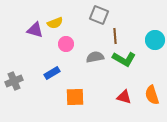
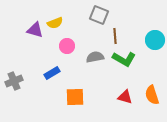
pink circle: moved 1 px right, 2 px down
red triangle: moved 1 px right
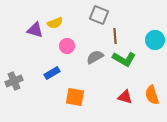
gray semicircle: rotated 18 degrees counterclockwise
orange square: rotated 12 degrees clockwise
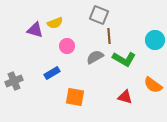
brown line: moved 6 px left
orange semicircle: moved 1 px right, 10 px up; rotated 36 degrees counterclockwise
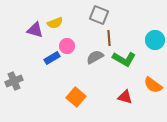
brown line: moved 2 px down
blue rectangle: moved 15 px up
orange square: moved 1 px right; rotated 30 degrees clockwise
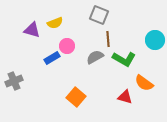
purple triangle: moved 3 px left
brown line: moved 1 px left, 1 px down
orange semicircle: moved 9 px left, 2 px up
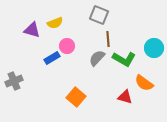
cyan circle: moved 1 px left, 8 px down
gray semicircle: moved 2 px right, 1 px down; rotated 18 degrees counterclockwise
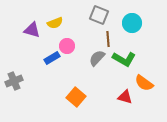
cyan circle: moved 22 px left, 25 px up
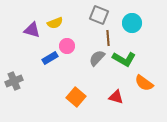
brown line: moved 1 px up
blue rectangle: moved 2 px left
red triangle: moved 9 px left
